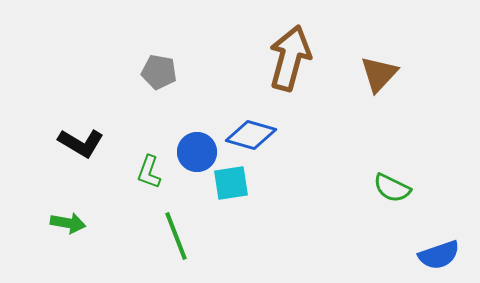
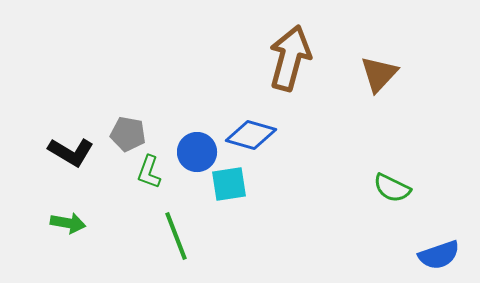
gray pentagon: moved 31 px left, 62 px down
black L-shape: moved 10 px left, 9 px down
cyan square: moved 2 px left, 1 px down
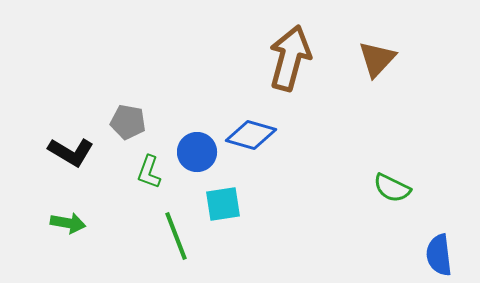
brown triangle: moved 2 px left, 15 px up
gray pentagon: moved 12 px up
cyan square: moved 6 px left, 20 px down
blue semicircle: rotated 102 degrees clockwise
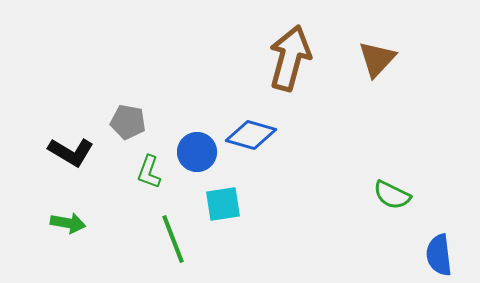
green semicircle: moved 7 px down
green line: moved 3 px left, 3 px down
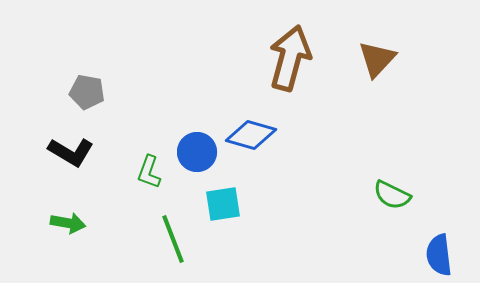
gray pentagon: moved 41 px left, 30 px up
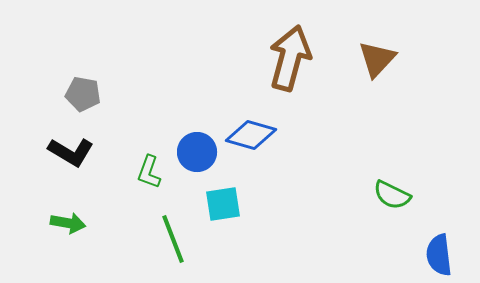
gray pentagon: moved 4 px left, 2 px down
